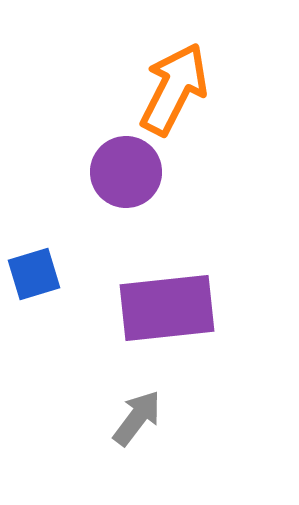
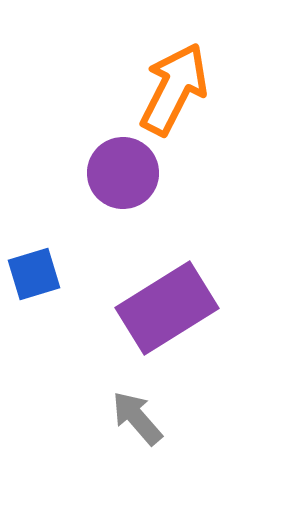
purple circle: moved 3 px left, 1 px down
purple rectangle: rotated 26 degrees counterclockwise
gray arrow: rotated 78 degrees counterclockwise
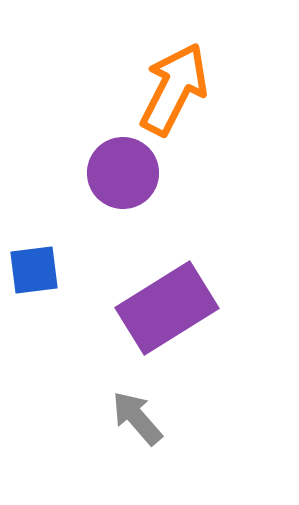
blue square: moved 4 px up; rotated 10 degrees clockwise
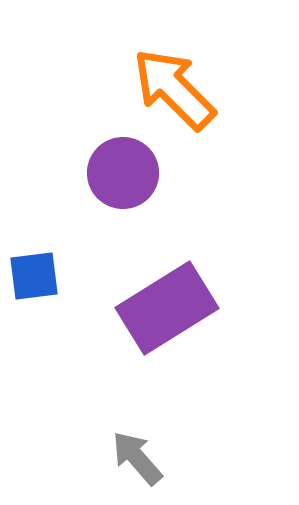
orange arrow: rotated 72 degrees counterclockwise
blue square: moved 6 px down
gray arrow: moved 40 px down
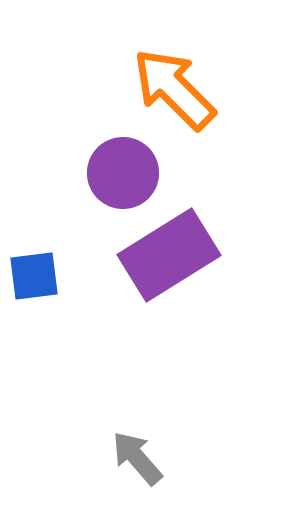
purple rectangle: moved 2 px right, 53 px up
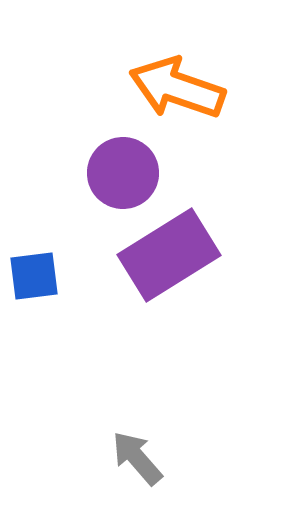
orange arrow: moved 3 px right, 1 px up; rotated 26 degrees counterclockwise
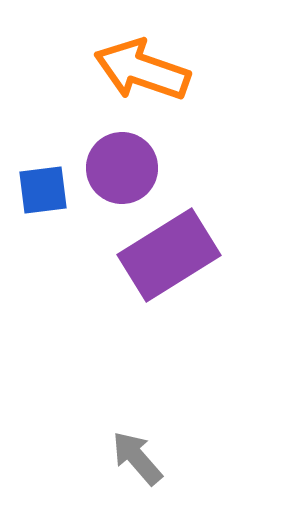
orange arrow: moved 35 px left, 18 px up
purple circle: moved 1 px left, 5 px up
blue square: moved 9 px right, 86 px up
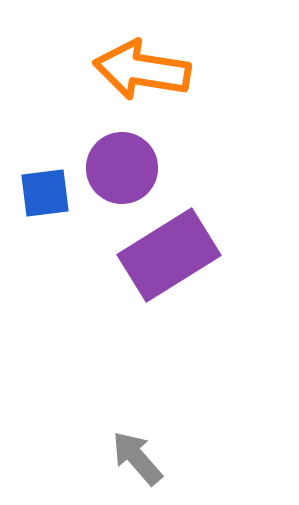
orange arrow: rotated 10 degrees counterclockwise
blue square: moved 2 px right, 3 px down
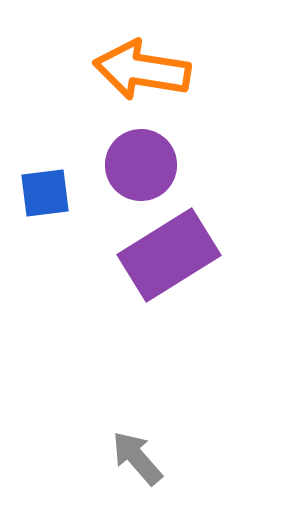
purple circle: moved 19 px right, 3 px up
